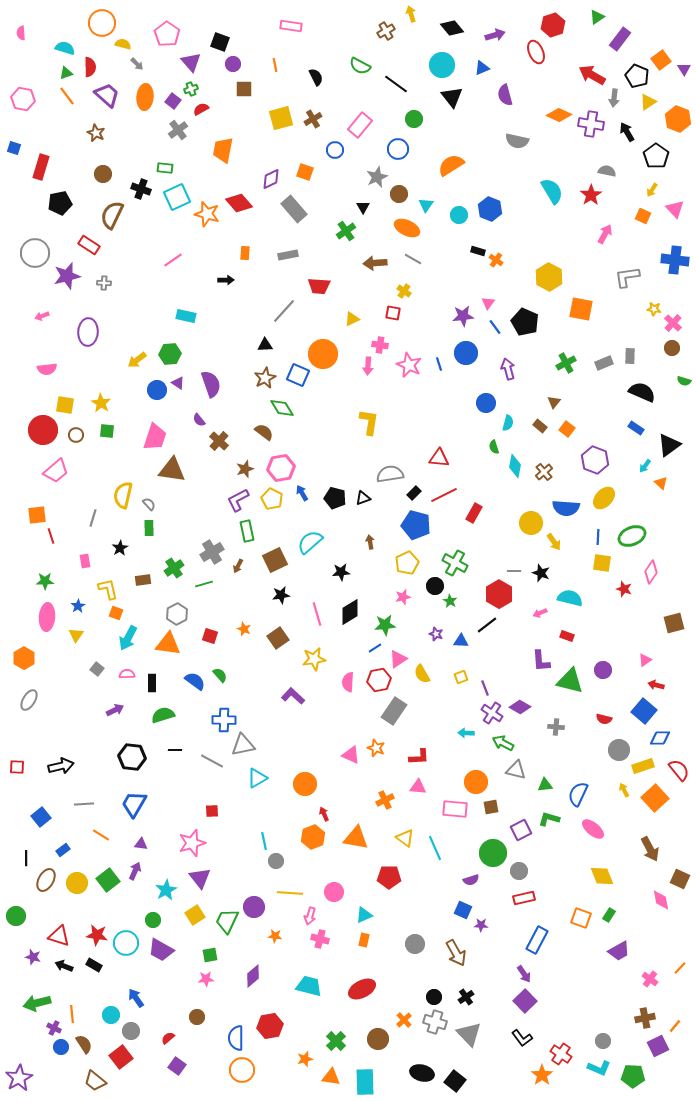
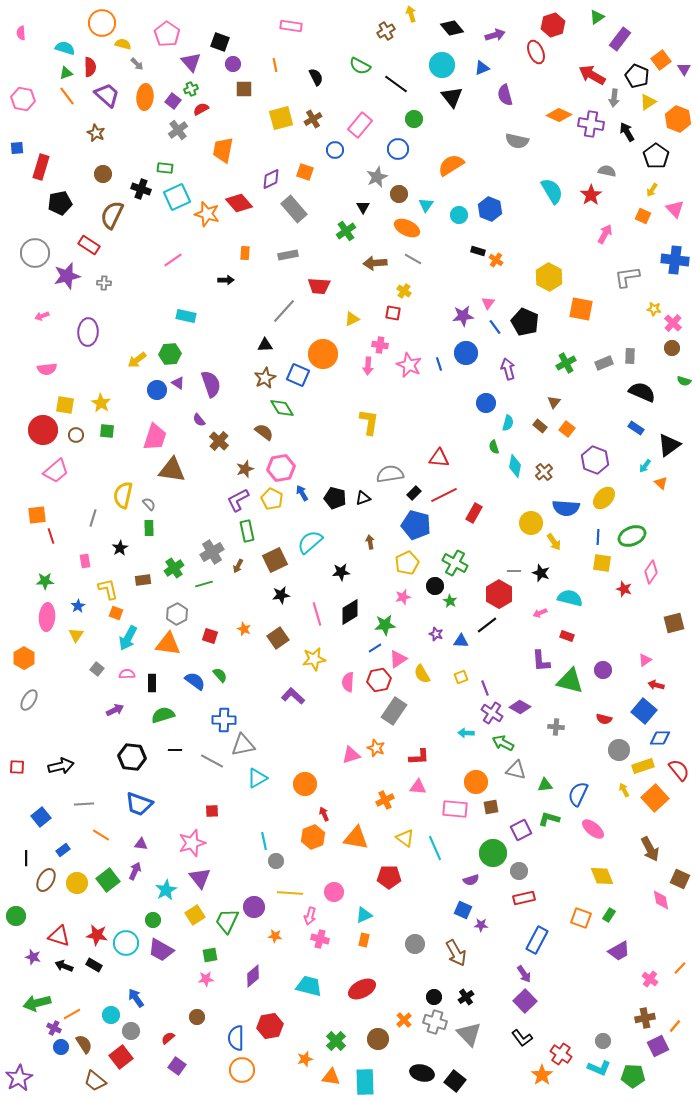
blue square at (14, 148): moved 3 px right; rotated 24 degrees counterclockwise
pink triangle at (351, 755): rotated 42 degrees counterclockwise
blue trapezoid at (134, 804): moved 5 px right; rotated 100 degrees counterclockwise
orange line at (72, 1014): rotated 66 degrees clockwise
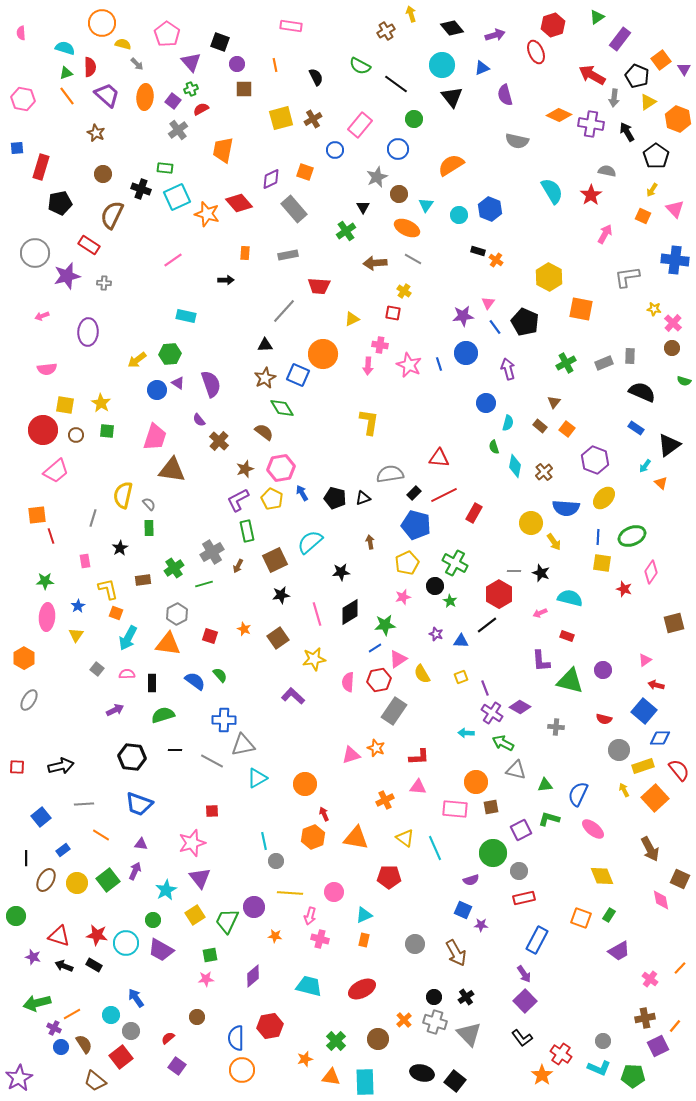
purple circle at (233, 64): moved 4 px right
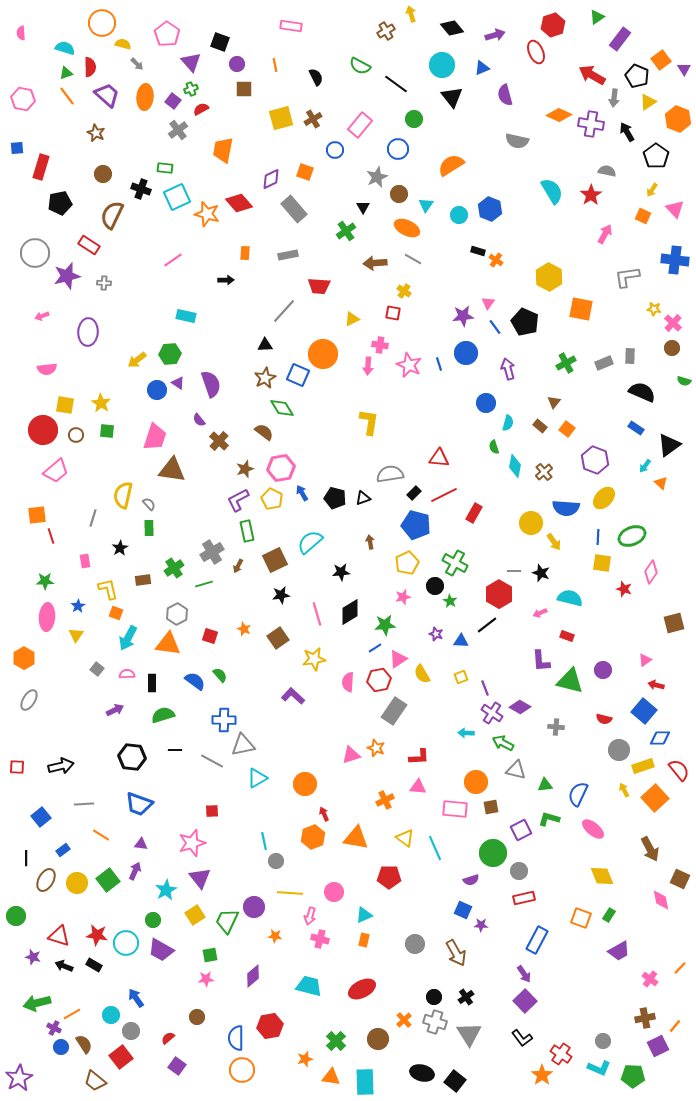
gray triangle at (469, 1034): rotated 12 degrees clockwise
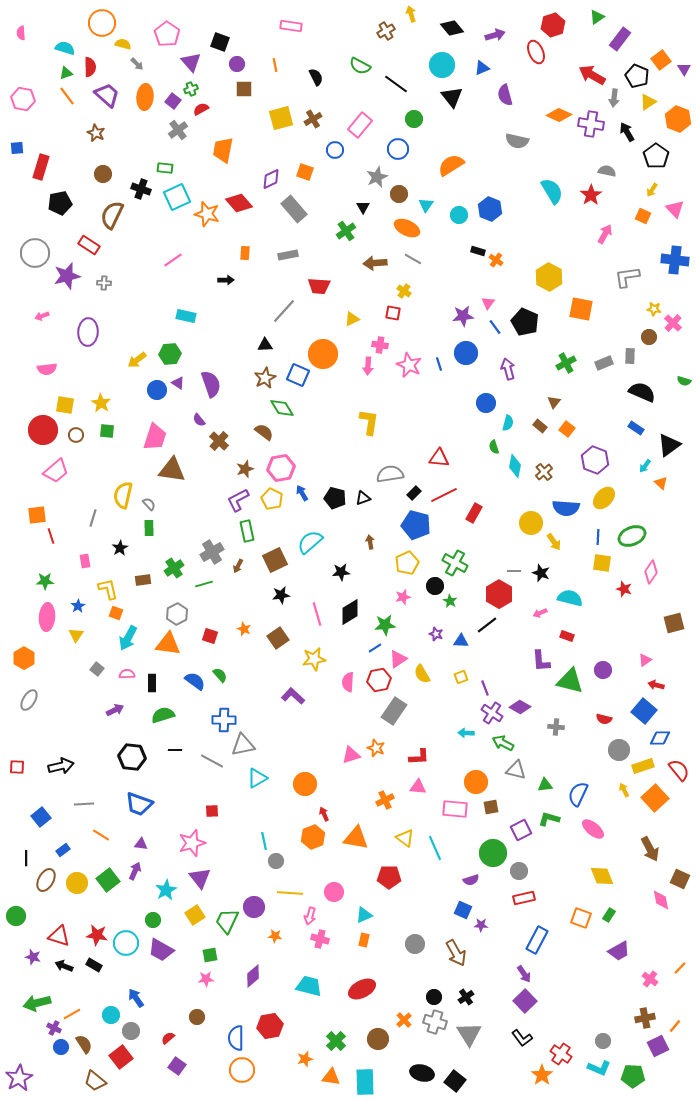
brown circle at (672, 348): moved 23 px left, 11 px up
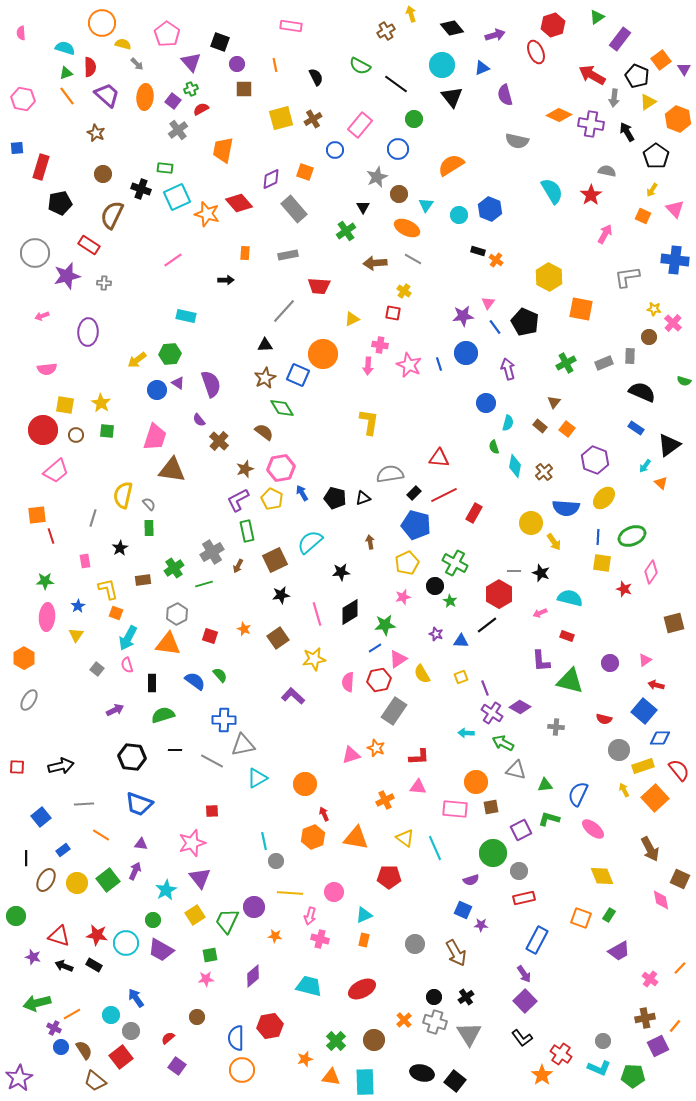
purple circle at (603, 670): moved 7 px right, 7 px up
pink semicircle at (127, 674): moved 9 px up; rotated 105 degrees counterclockwise
brown circle at (378, 1039): moved 4 px left, 1 px down
brown semicircle at (84, 1044): moved 6 px down
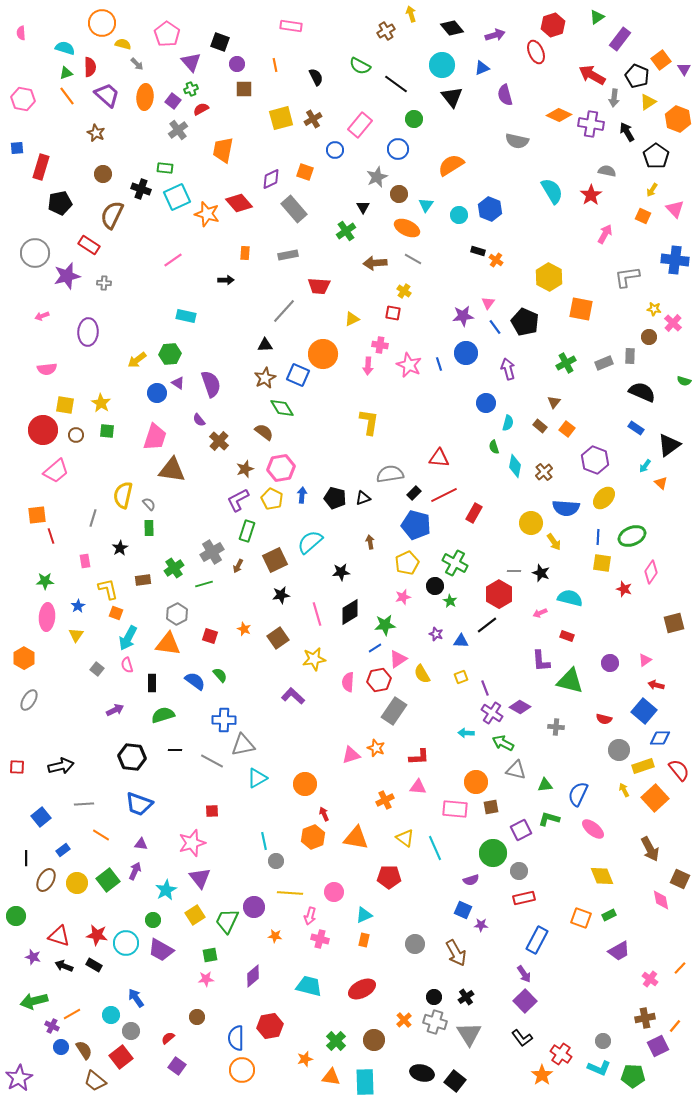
blue circle at (157, 390): moved 3 px down
blue arrow at (302, 493): moved 2 px down; rotated 35 degrees clockwise
green rectangle at (247, 531): rotated 30 degrees clockwise
green rectangle at (609, 915): rotated 32 degrees clockwise
green arrow at (37, 1003): moved 3 px left, 2 px up
purple cross at (54, 1028): moved 2 px left, 2 px up
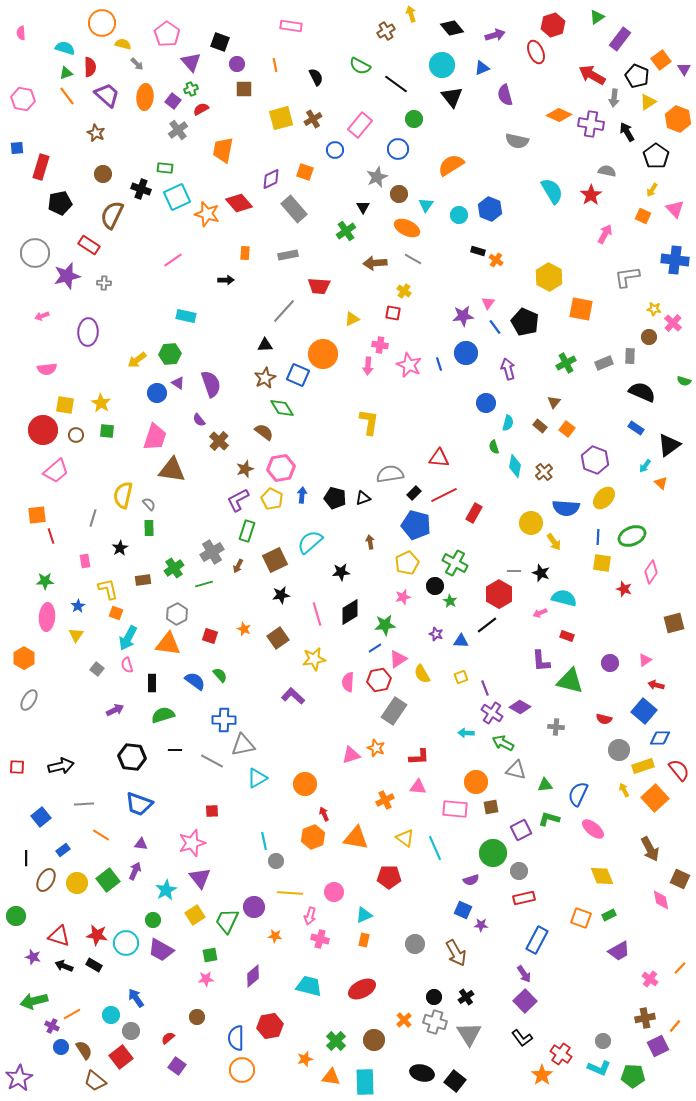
cyan semicircle at (570, 598): moved 6 px left
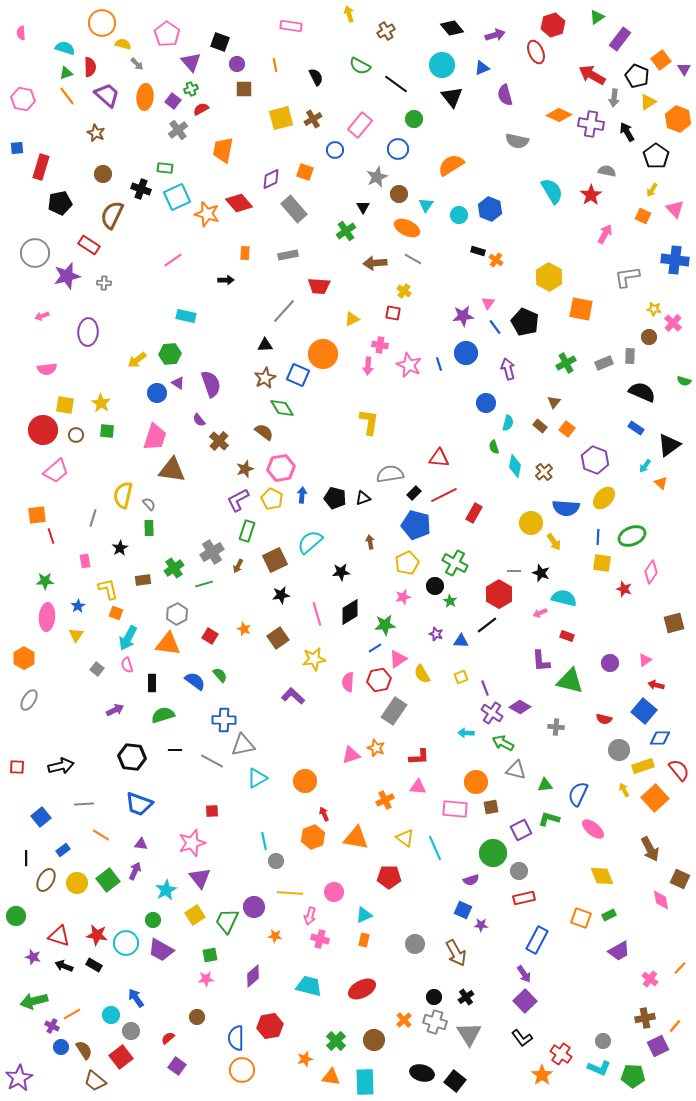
yellow arrow at (411, 14): moved 62 px left
red square at (210, 636): rotated 14 degrees clockwise
orange circle at (305, 784): moved 3 px up
